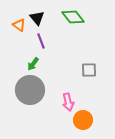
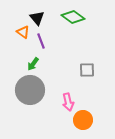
green diamond: rotated 15 degrees counterclockwise
orange triangle: moved 4 px right, 7 px down
gray square: moved 2 px left
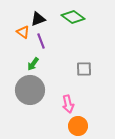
black triangle: moved 1 px right, 1 px down; rotated 49 degrees clockwise
gray square: moved 3 px left, 1 px up
pink arrow: moved 2 px down
orange circle: moved 5 px left, 6 px down
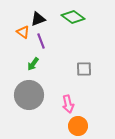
gray circle: moved 1 px left, 5 px down
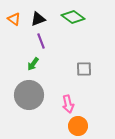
orange triangle: moved 9 px left, 13 px up
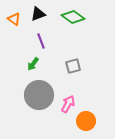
black triangle: moved 5 px up
gray square: moved 11 px left, 3 px up; rotated 14 degrees counterclockwise
gray circle: moved 10 px right
pink arrow: rotated 138 degrees counterclockwise
orange circle: moved 8 px right, 5 px up
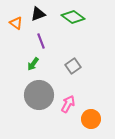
orange triangle: moved 2 px right, 4 px down
gray square: rotated 21 degrees counterclockwise
orange circle: moved 5 px right, 2 px up
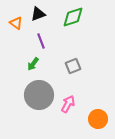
green diamond: rotated 55 degrees counterclockwise
gray square: rotated 14 degrees clockwise
orange circle: moved 7 px right
